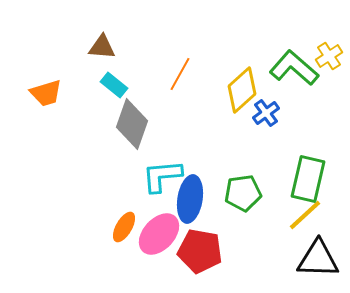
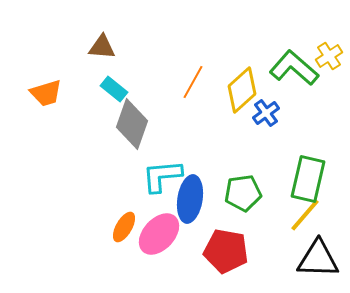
orange line: moved 13 px right, 8 px down
cyan rectangle: moved 4 px down
yellow line: rotated 6 degrees counterclockwise
red pentagon: moved 26 px right
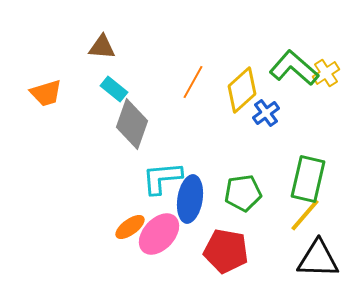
yellow cross: moved 3 px left, 17 px down
cyan L-shape: moved 2 px down
orange ellipse: moved 6 px right; rotated 24 degrees clockwise
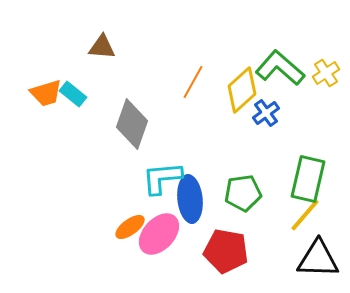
green L-shape: moved 14 px left
cyan rectangle: moved 41 px left, 5 px down
blue ellipse: rotated 15 degrees counterclockwise
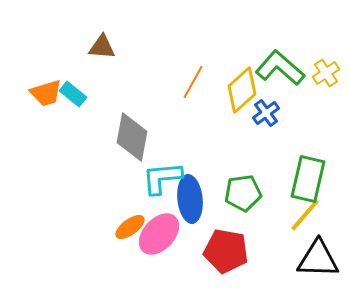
gray diamond: moved 13 px down; rotated 9 degrees counterclockwise
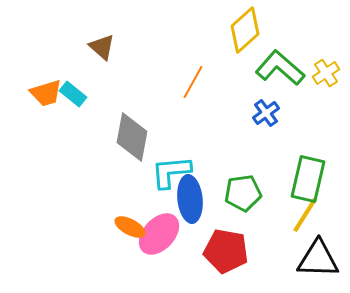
brown triangle: rotated 36 degrees clockwise
yellow diamond: moved 3 px right, 60 px up
cyan L-shape: moved 9 px right, 6 px up
yellow line: rotated 9 degrees counterclockwise
orange ellipse: rotated 64 degrees clockwise
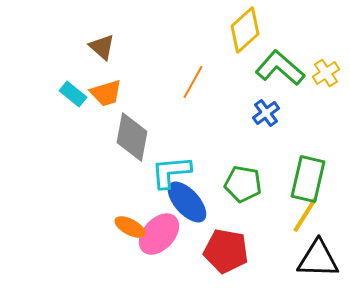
orange trapezoid: moved 60 px right
green pentagon: moved 9 px up; rotated 18 degrees clockwise
blue ellipse: moved 3 px left, 3 px down; rotated 36 degrees counterclockwise
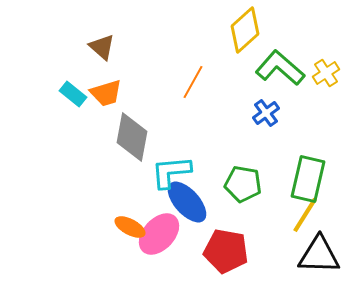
black triangle: moved 1 px right, 4 px up
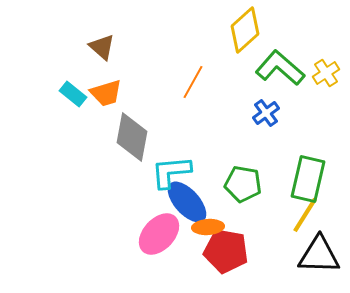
orange ellipse: moved 78 px right; rotated 32 degrees counterclockwise
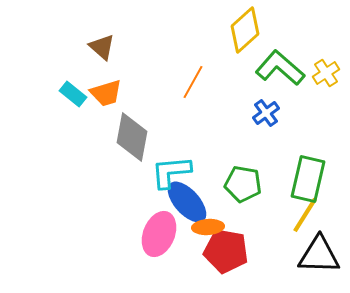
pink ellipse: rotated 21 degrees counterclockwise
